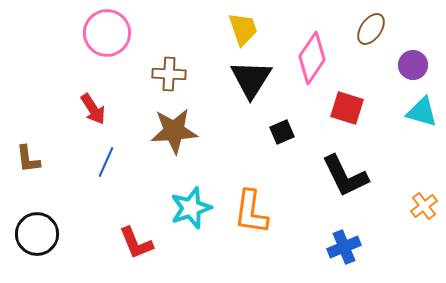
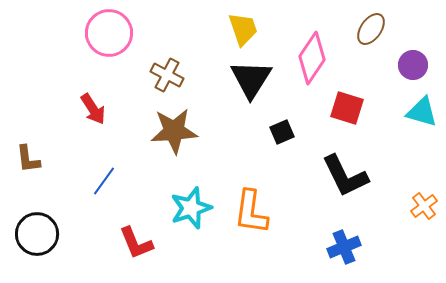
pink circle: moved 2 px right
brown cross: moved 2 px left, 1 px down; rotated 24 degrees clockwise
blue line: moved 2 px left, 19 px down; rotated 12 degrees clockwise
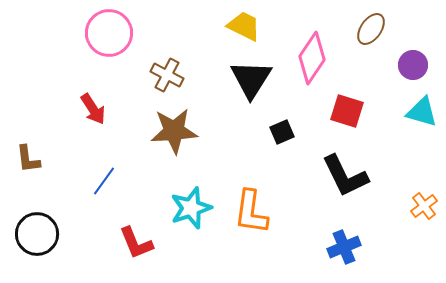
yellow trapezoid: moved 1 px right, 3 px up; rotated 45 degrees counterclockwise
red square: moved 3 px down
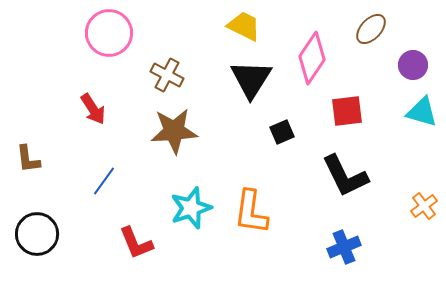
brown ellipse: rotated 8 degrees clockwise
red square: rotated 24 degrees counterclockwise
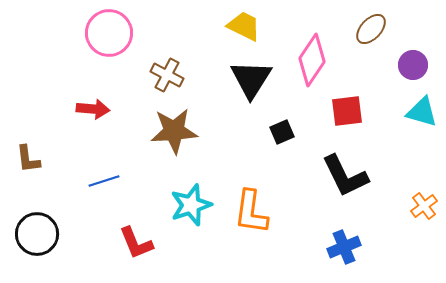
pink diamond: moved 2 px down
red arrow: rotated 52 degrees counterclockwise
blue line: rotated 36 degrees clockwise
cyan star: moved 3 px up
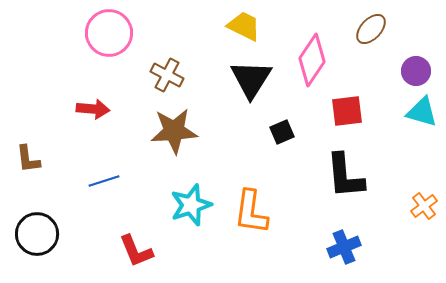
purple circle: moved 3 px right, 6 px down
black L-shape: rotated 21 degrees clockwise
red L-shape: moved 8 px down
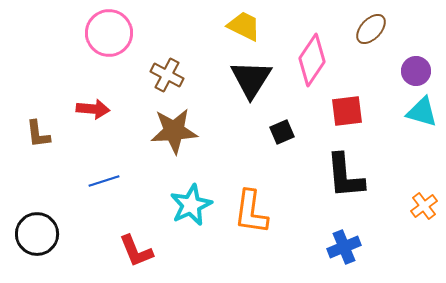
brown L-shape: moved 10 px right, 25 px up
cyan star: rotated 6 degrees counterclockwise
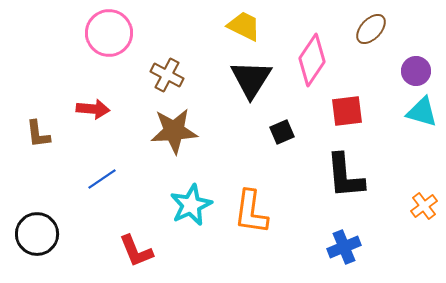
blue line: moved 2 px left, 2 px up; rotated 16 degrees counterclockwise
